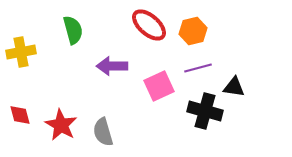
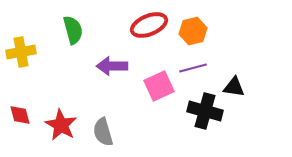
red ellipse: rotated 63 degrees counterclockwise
purple line: moved 5 px left
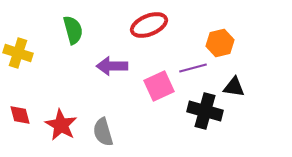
orange hexagon: moved 27 px right, 12 px down
yellow cross: moved 3 px left, 1 px down; rotated 28 degrees clockwise
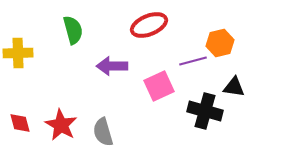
yellow cross: rotated 20 degrees counterclockwise
purple line: moved 7 px up
red diamond: moved 8 px down
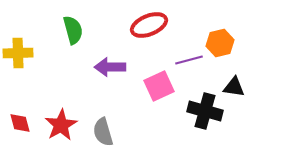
purple line: moved 4 px left, 1 px up
purple arrow: moved 2 px left, 1 px down
red star: rotated 12 degrees clockwise
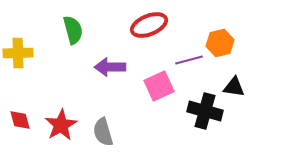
red diamond: moved 3 px up
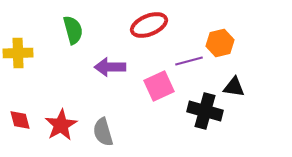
purple line: moved 1 px down
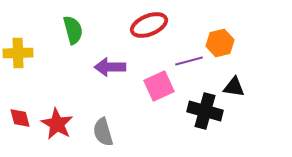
red diamond: moved 2 px up
red star: moved 4 px left, 1 px up; rotated 12 degrees counterclockwise
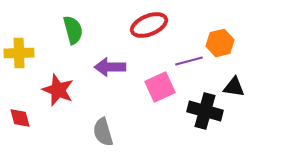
yellow cross: moved 1 px right
pink square: moved 1 px right, 1 px down
red star: moved 1 px right, 34 px up; rotated 8 degrees counterclockwise
